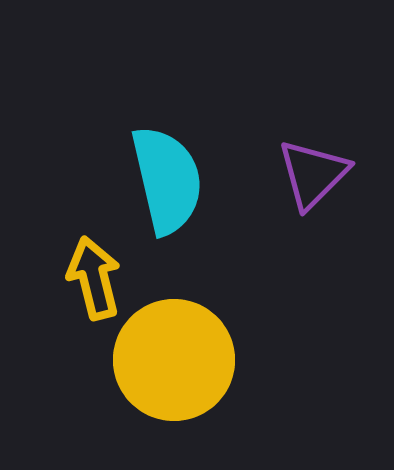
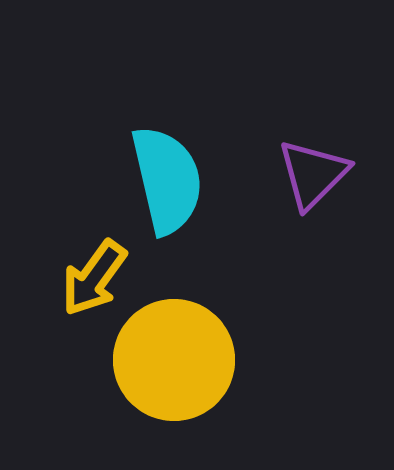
yellow arrow: rotated 130 degrees counterclockwise
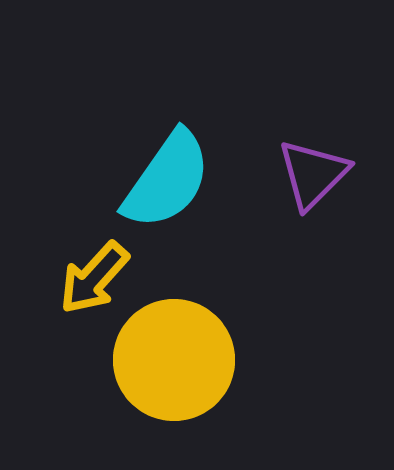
cyan semicircle: rotated 48 degrees clockwise
yellow arrow: rotated 6 degrees clockwise
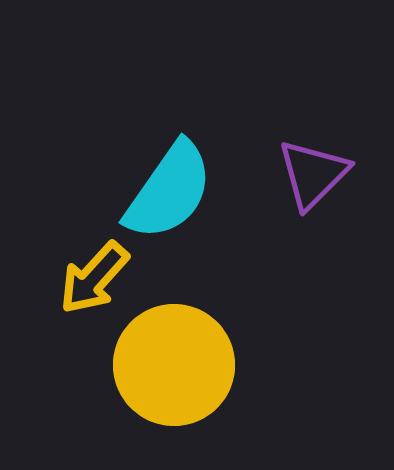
cyan semicircle: moved 2 px right, 11 px down
yellow circle: moved 5 px down
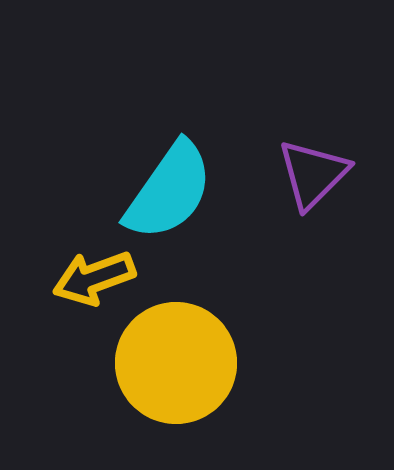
yellow arrow: rotated 28 degrees clockwise
yellow circle: moved 2 px right, 2 px up
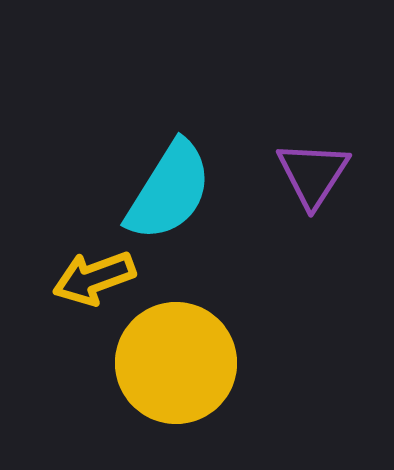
purple triangle: rotated 12 degrees counterclockwise
cyan semicircle: rotated 3 degrees counterclockwise
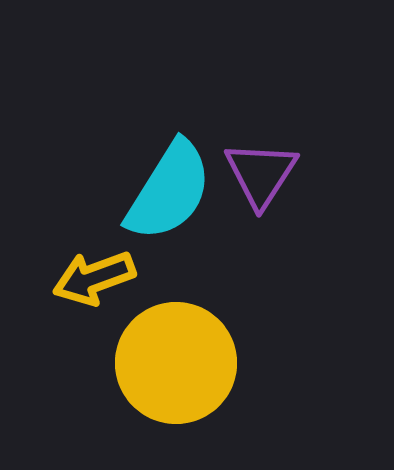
purple triangle: moved 52 px left
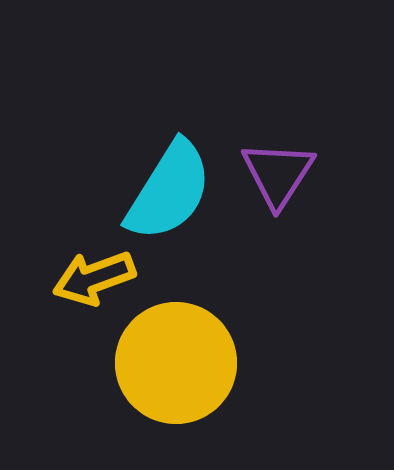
purple triangle: moved 17 px right
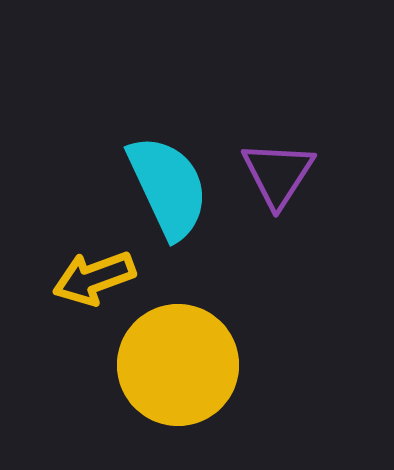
cyan semicircle: moved 1 px left, 4 px up; rotated 57 degrees counterclockwise
yellow circle: moved 2 px right, 2 px down
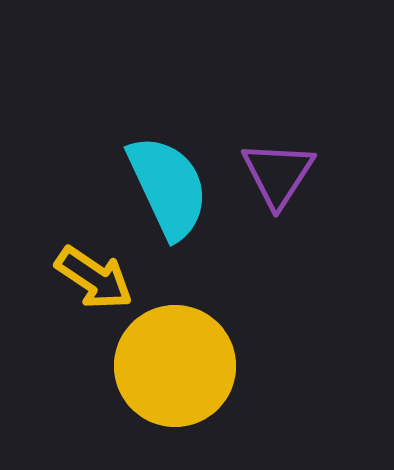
yellow arrow: rotated 126 degrees counterclockwise
yellow circle: moved 3 px left, 1 px down
